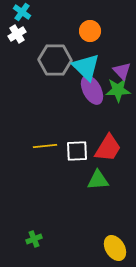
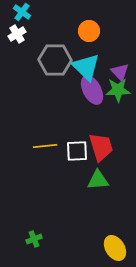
orange circle: moved 1 px left
purple triangle: moved 2 px left, 1 px down
red trapezoid: moved 7 px left, 1 px up; rotated 48 degrees counterclockwise
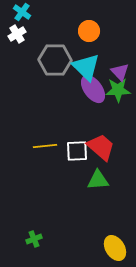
purple ellipse: moved 1 px right, 1 px up; rotated 8 degrees counterclockwise
red trapezoid: rotated 32 degrees counterclockwise
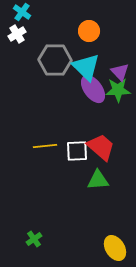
green cross: rotated 14 degrees counterclockwise
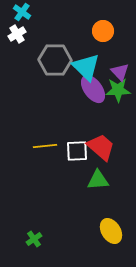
orange circle: moved 14 px right
yellow ellipse: moved 4 px left, 17 px up
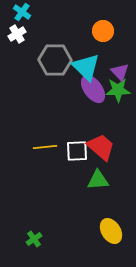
yellow line: moved 1 px down
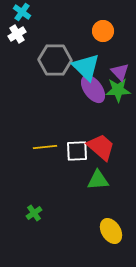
green cross: moved 26 px up
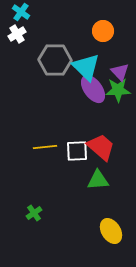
cyan cross: moved 1 px left
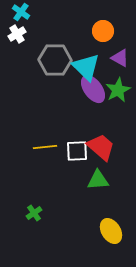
purple triangle: moved 14 px up; rotated 18 degrees counterclockwise
green star: rotated 25 degrees counterclockwise
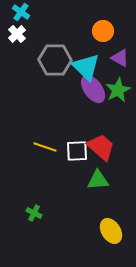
white cross: rotated 12 degrees counterclockwise
yellow line: rotated 25 degrees clockwise
green cross: rotated 28 degrees counterclockwise
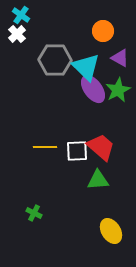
cyan cross: moved 3 px down
yellow line: rotated 20 degrees counterclockwise
